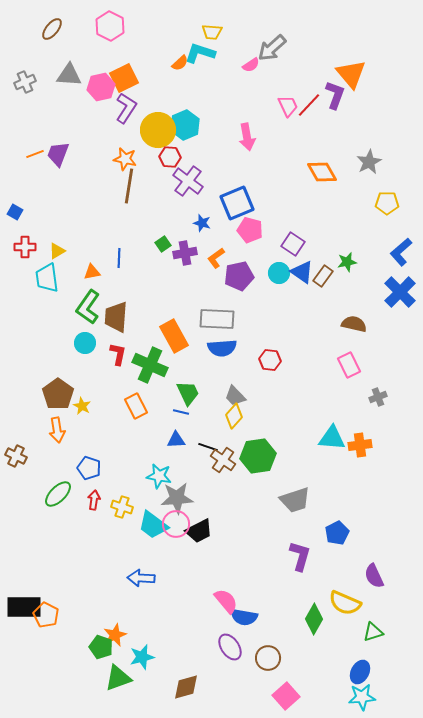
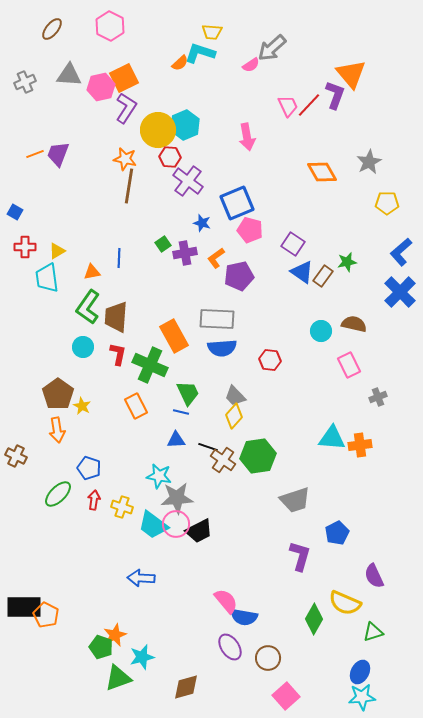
cyan circle at (279, 273): moved 42 px right, 58 px down
cyan circle at (85, 343): moved 2 px left, 4 px down
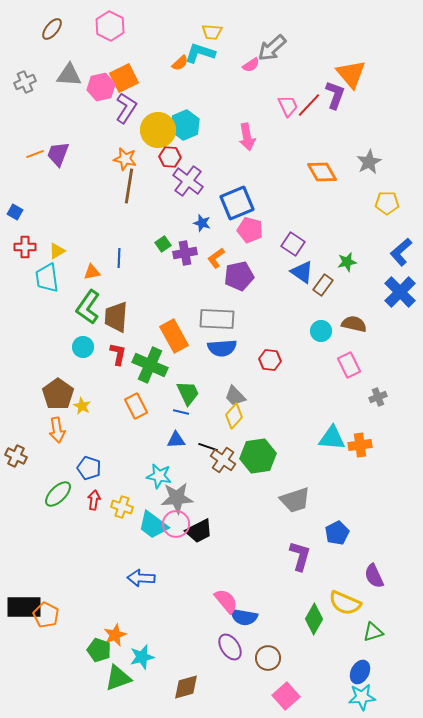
brown rectangle at (323, 276): moved 9 px down
green pentagon at (101, 647): moved 2 px left, 3 px down
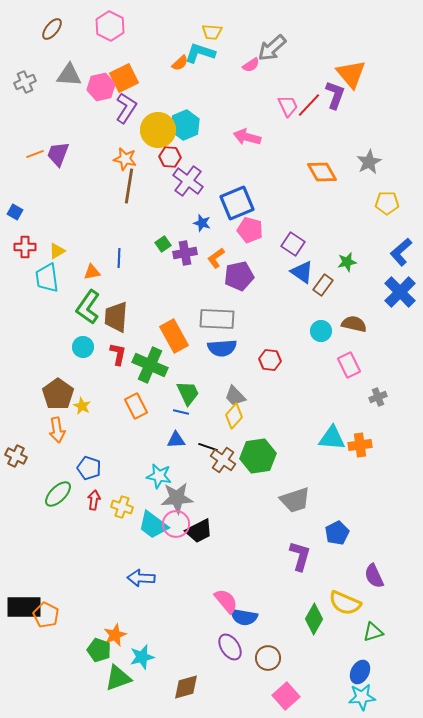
pink arrow at (247, 137): rotated 116 degrees clockwise
